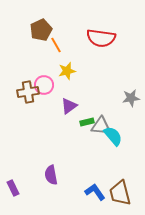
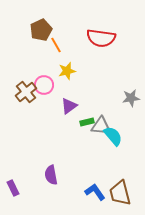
brown cross: moved 2 px left; rotated 30 degrees counterclockwise
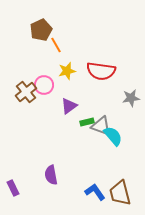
red semicircle: moved 33 px down
gray triangle: rotated 15 degrees clockwise
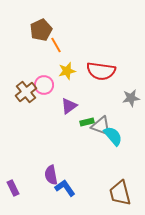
blue L-shape: moved 30 px left, 4 px up
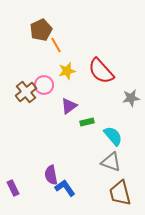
red semicircle: rotated 40 degrees clockwise
gray triangle: moved 10 px right, 36 px down
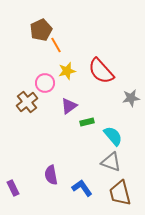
pink circle: moved 1 px right, 2 px up
brown cross: moved 1 px right, 10 px down
blue L-shape: moved 17 px right
